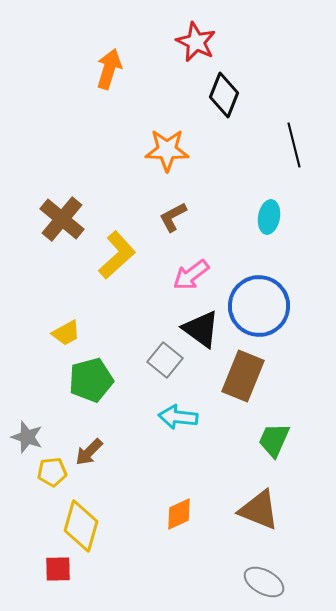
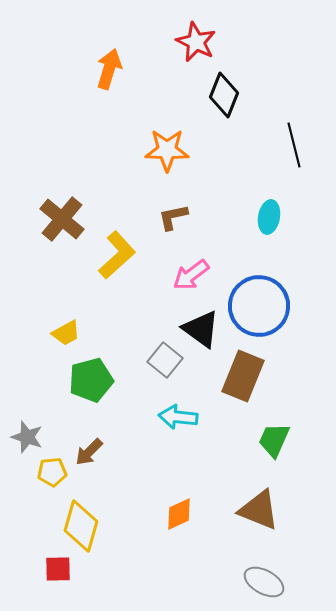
brown L-shape: rotated 16 degrees clockwise
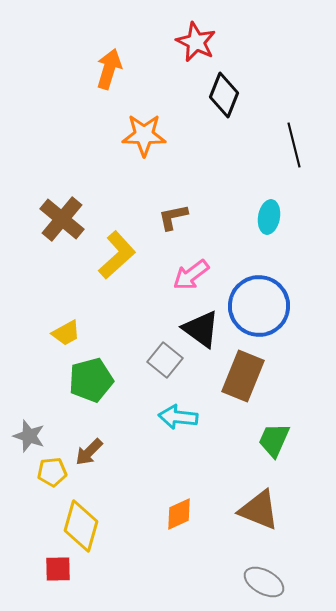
orange star: moved 23 px left, 15 px up
gray star: moved 2 px right, 1 px up
